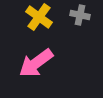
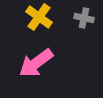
gray cross: moved 4 px right, 3 px down
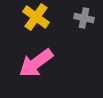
yellow cross: moved 3 px left
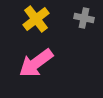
yellow cross: moved 2 px down; rotated 16 degrees clockwise
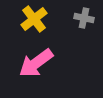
yellow cross: moved 2 px left
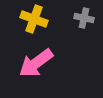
yellow cross: rotated 32 degrees counterclockwise
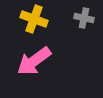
pink arrow: moved 2 px left, 2 px up
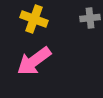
gray cross: moved 6 px right; rotated 18 degrees counterclockwise
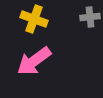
gray cross: moved 1 px up
